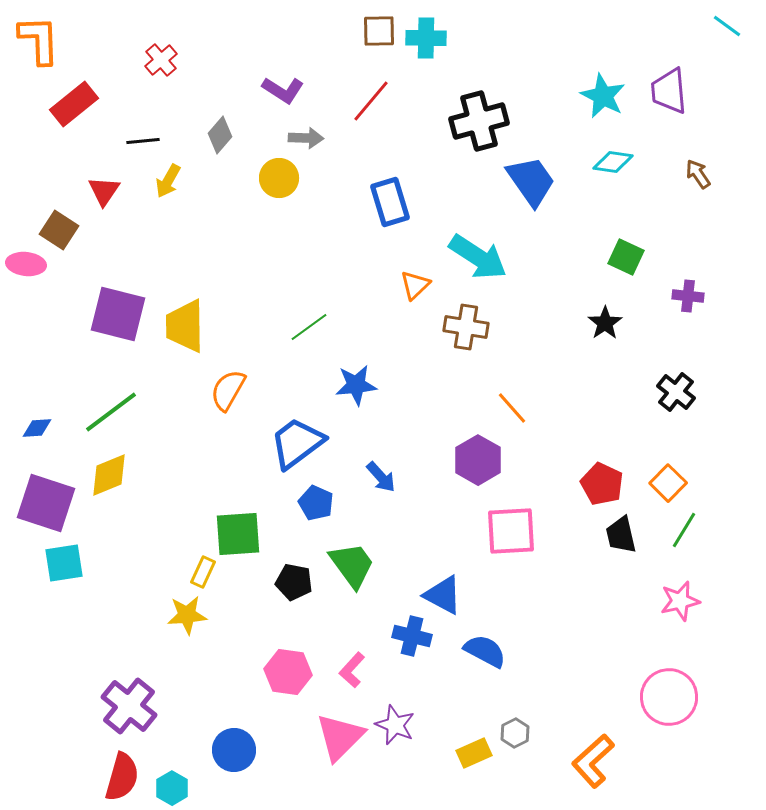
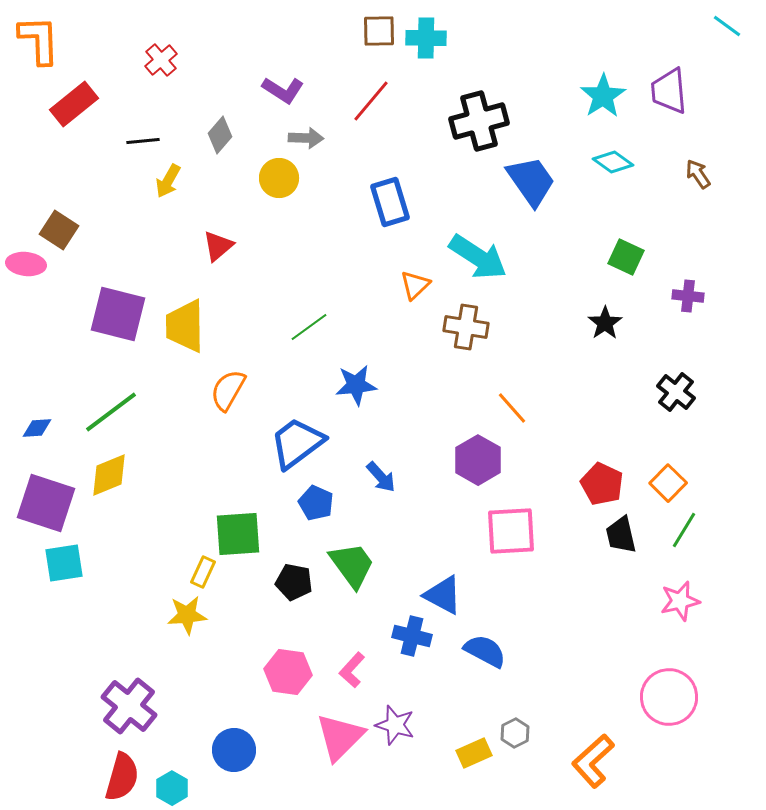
cyan star at (603, 96): rotated 12 degrees clockwise
cyan diamond at (613, 162): rotated 27 degrees clockwise
red triangle at (104, 191): moved 114 px right, 55 px down; rotated 16 degrees clockwise
purple star at (395, 725): rotated 6 degrees counterclockwise
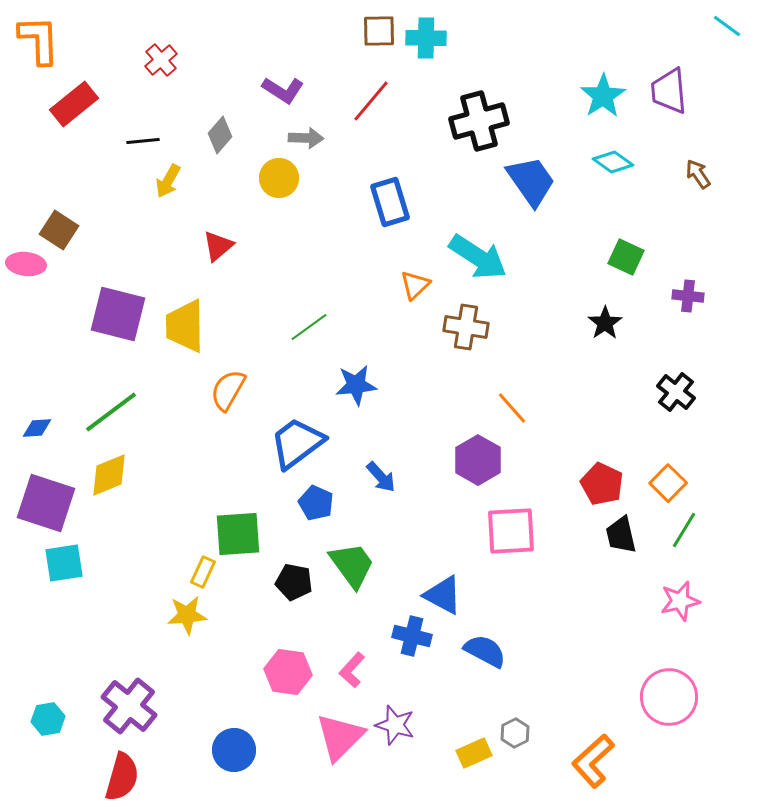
cyan hexagon at (172, 788): moved 124 px left, 69 px up; rotated 20 degrees clockwise
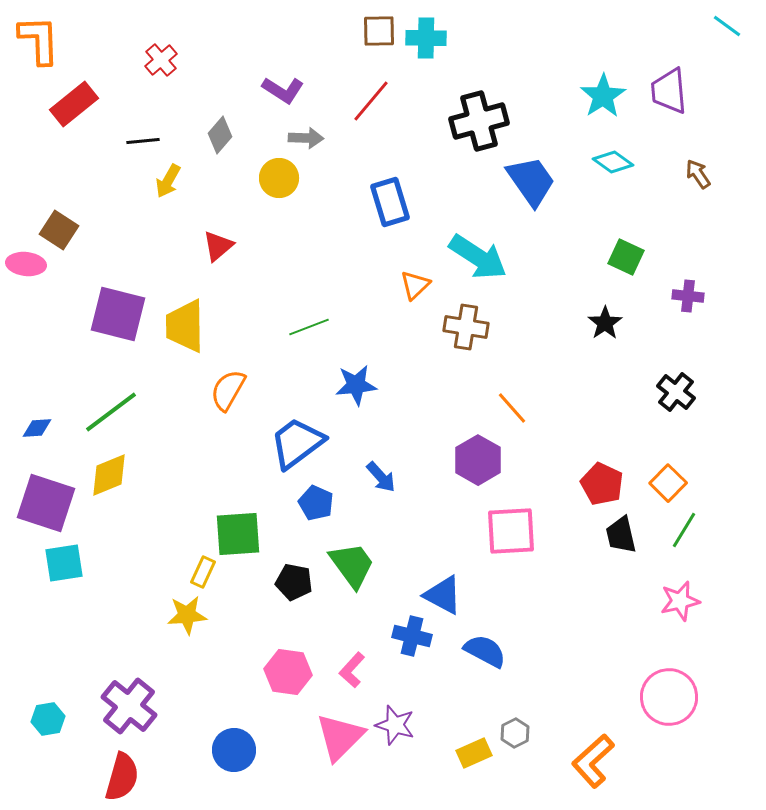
green line at (309, 327): rotated 15 degrees clockwise
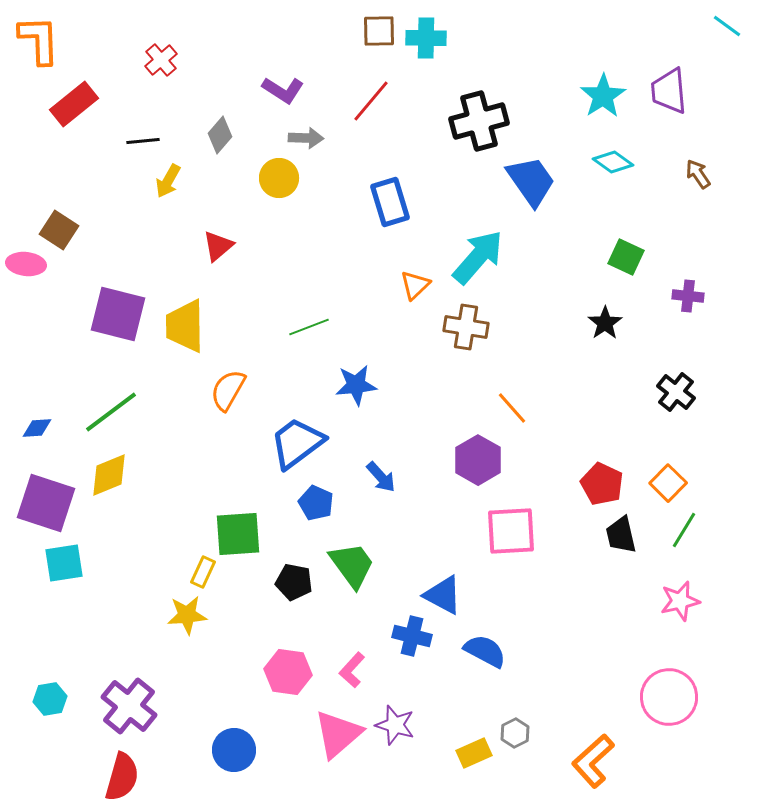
cyan arrow at (478, 257): rotated 82 degrees counterclockwise
cyan hexagon at (48, 719): moved 2 px right, 20 px up
pink triangle at (340, 737): moved 2 px left, 3 px up; rotated 4 degrees clockwise
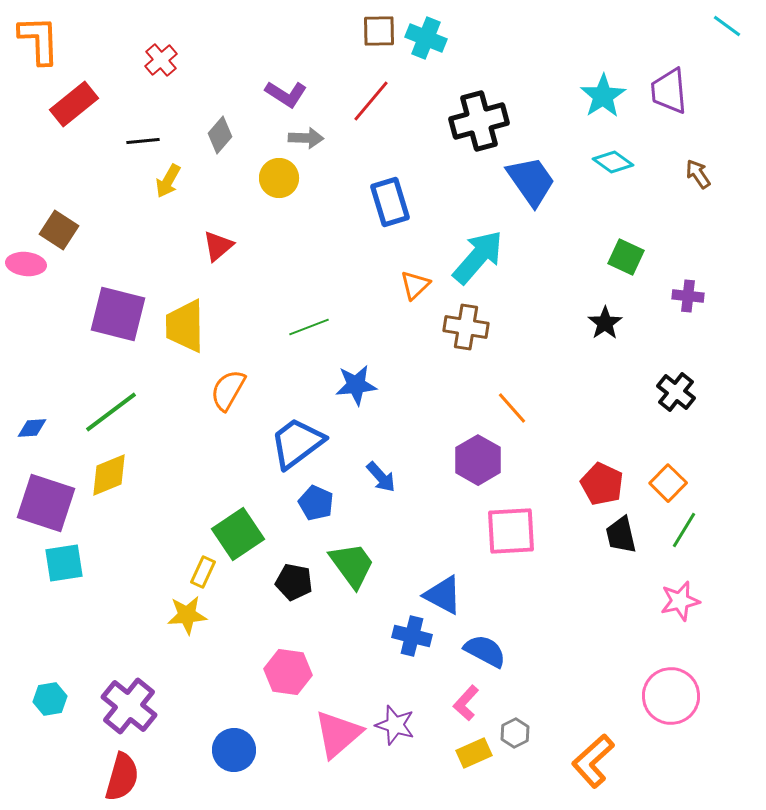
cyan cross at (426, 38): rotated 21 degrees clockwise
purple L-shape at (283, 90): moved 3 px right, 4 px down
blue diamond at (37, 428): moved 5 px left
green square at (238, 534): rotated 30 degrees counterclockwise
pink L-shape at (352, 670): moved 114 px right, 33 px down
pink circle at (669, 697): moved 2 px right, 1 px up
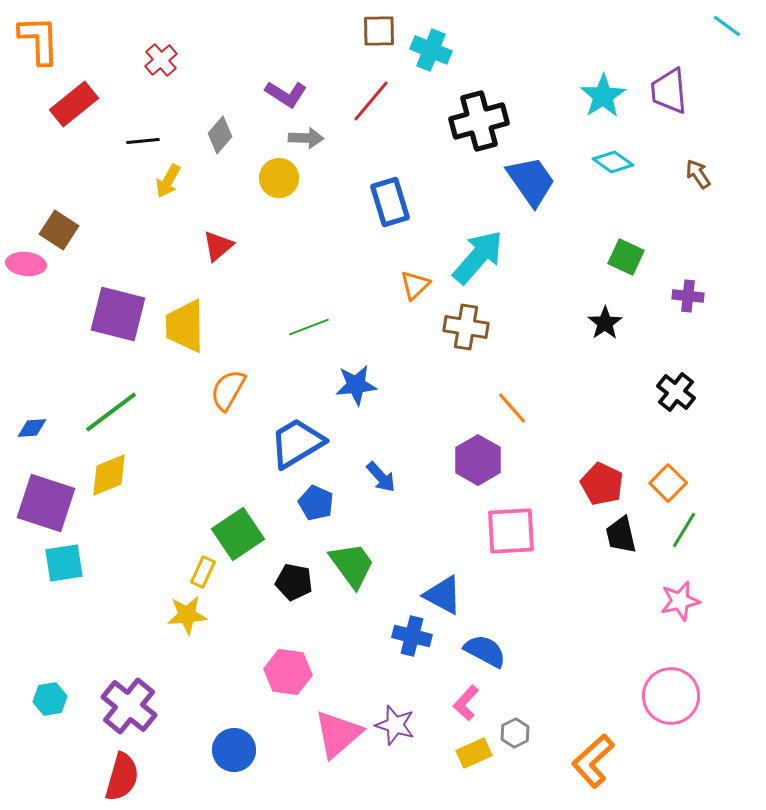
cyan cross at (426, 38): moved 5 px right, 12 px down
blue trapezoid at (297, 443): rotated 6 degrees clockwise
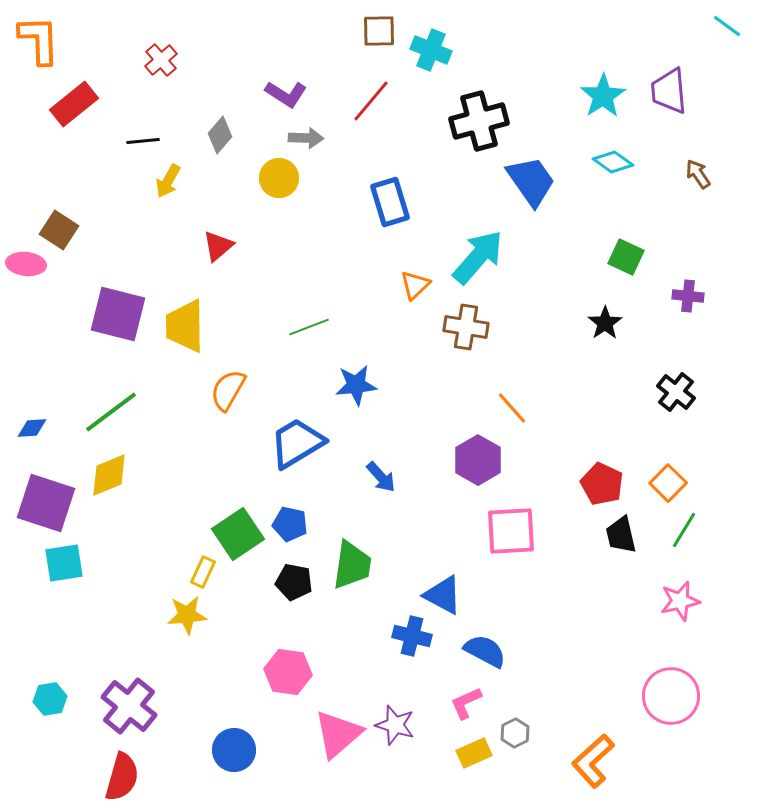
blue pentagon at (316, 503): moved 26 px left, 21 px down; rotated 12 degrees counterclockwise
green trapezoid at (352, 565): rotated 44 degrees clockwise
pink L-shape at (466, 703): rotated 24 degrees clockwise
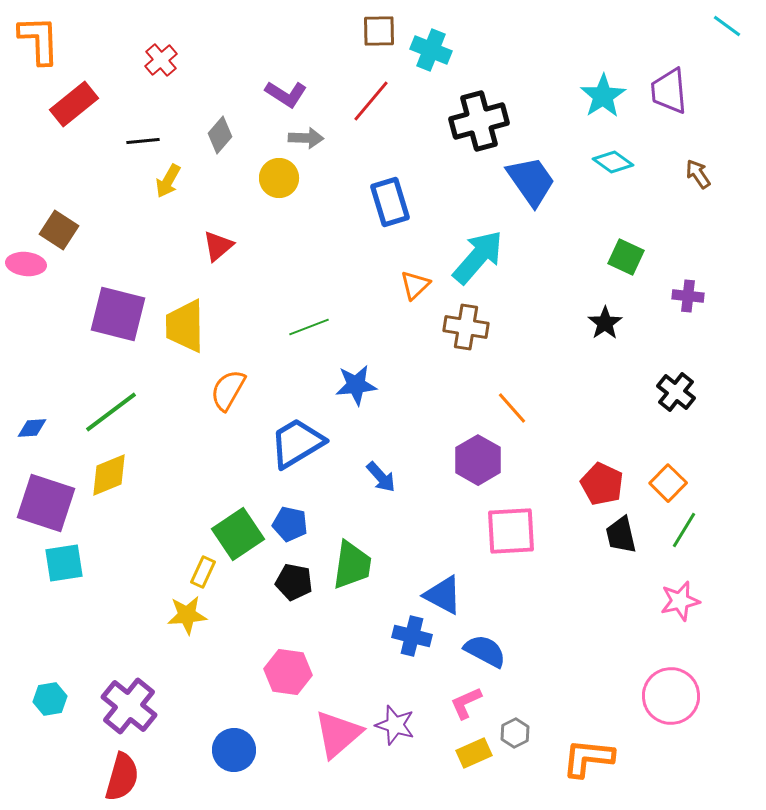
orange L-shape at (593, 761): moved 5 px left, 3 px up; rotated 48 degrees clockwise
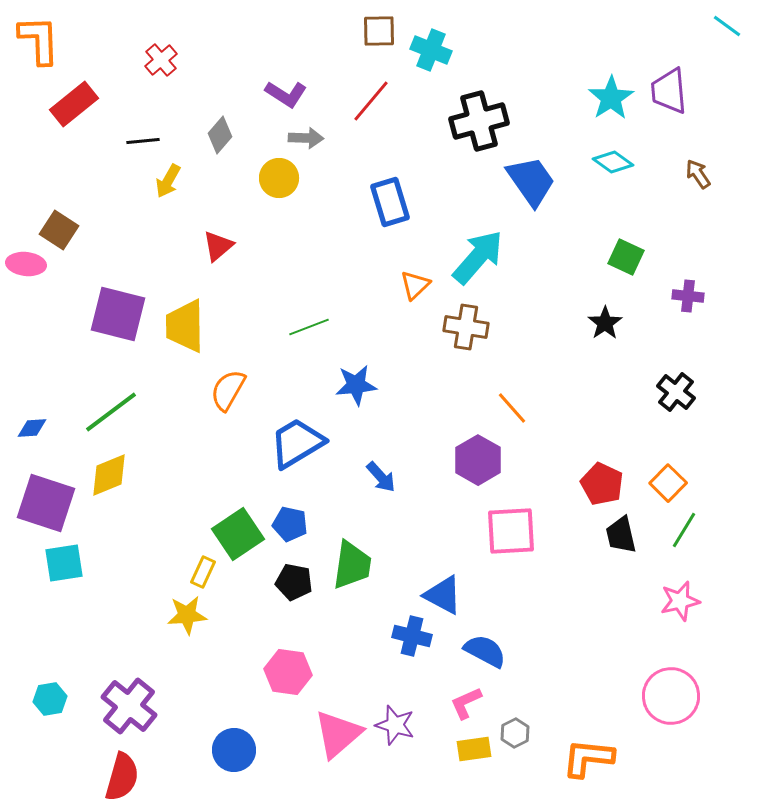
cyan star at (603, 96): moved 8 px right, 2 px down
yellow rectangle at (474, 753): moved 4 px up; rotated 16 degrees clockwise
